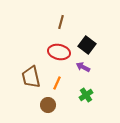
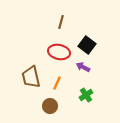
brown circle: moved 2 px right, 1 px down
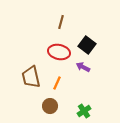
green cross: moved 2 px left, 16 px down
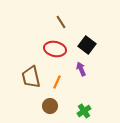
brown line: rotated 48 degrees counterclockwise
red ellipse: moved 4 px left, 3 px up
purple arrow: moved 2 px left, 2 px down; rotated 40 degrees clockwise
orange line: moved 1 px up
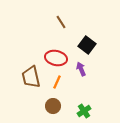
red ellipse: moved 1 px right, 9 px down
brown circle: moved 3 px right
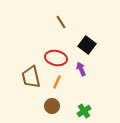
brown circle: moved 1 px left
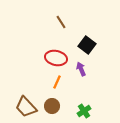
brown trapezoid: moved 5 px left, 30 px down; rotated 30 degrees counterclockwise
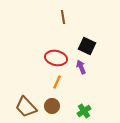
brown line: moved 2 px right, 5 px up; rotated 24 degrees clockwise
black square: moved 1 px down; rotated 12 degrees counterclockwise
purple arrow: moved 2 px up
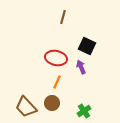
brown line: rotated 24 degrees clockwise
brown circle: moved 3 px up
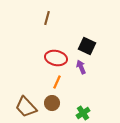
brown line: moved 16 px left, 1 px down
green cross: moved 1 px left, 2 px down
